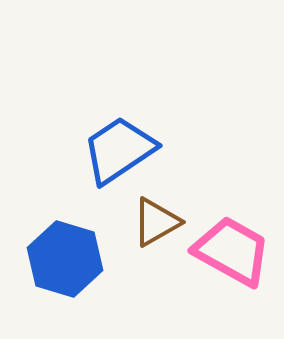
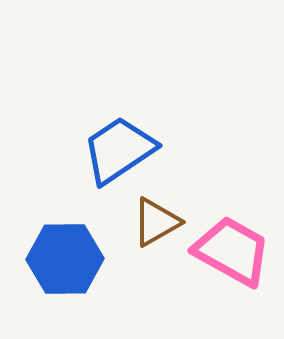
blue hexagon: rotated 18 degrees counterclockwise
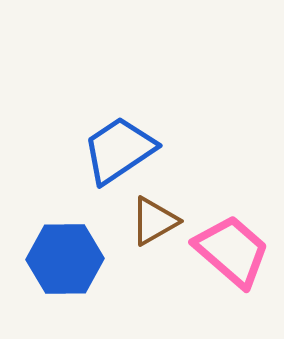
brown triangle: moved 2 px left, 1 px up
pink trapezoid: rotated 12 degrees clockwise
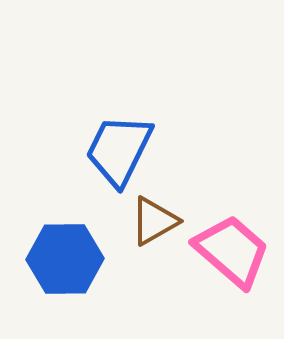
blue trapezoid: rotated 30 degrees counterclockwise
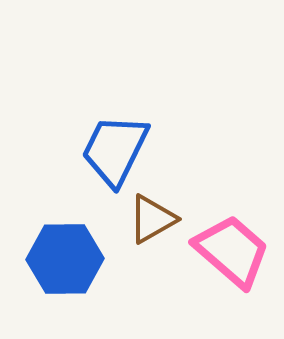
blue trapezoid: moved 4 px left
brown triangle: moved 2 px left, 2 px up
